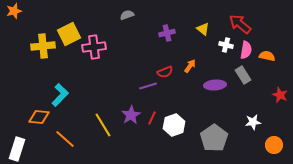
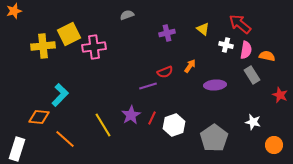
gray rectangle: moved 9 px right
white star: rotated 21 degrees clockwise
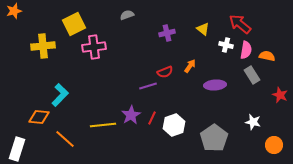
yellow square: moved 5 px right, 10 px up
yellow line: rotated 65 degrees counterclockwise
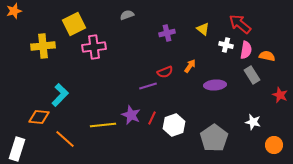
purple star: rotated 18 degrees counterclockwise
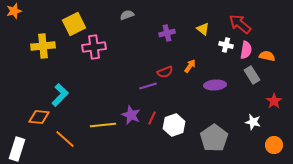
red star: moved 6 px left, 6 px down; rotated 14 degrees clockwise
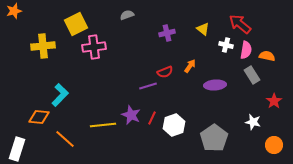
yellow square: moved 2 px right
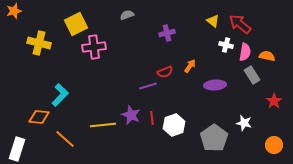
yellow triangle: moved 10 px right, 8 px up
yellow cross: moved 4 px left, 3 px up; rotated 20 degrees clockwise
pink semicircle: moved 1 px left, 2 px down
red line: rotated 32 degrees counterclockwise
white star: moved 9 px left, 1 px down
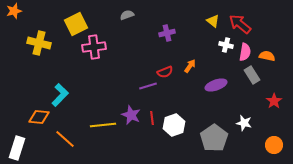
purple ellipse: moved 1 px right; rotated 15 degrees counterclockwise
white rectangle: moved 1 px up
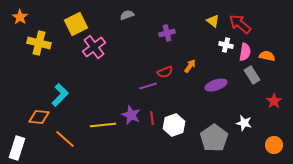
orange star: moved 6 px right, 6 px down; rotated 21 degrees counterclockwise
pink cross: rotated 30 degrees counterclockwise
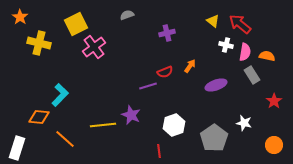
red line: moved 7 px right, 33 px down
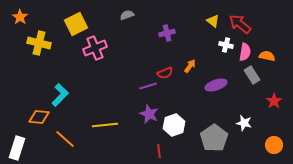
pink cross: moved 1 px right, 1 px down; rotated 15 degrees clockwise
red semicircle: moved 1 px down
purple star: moved 18 px right, 1 px up
yellow line: moved 2 px right
